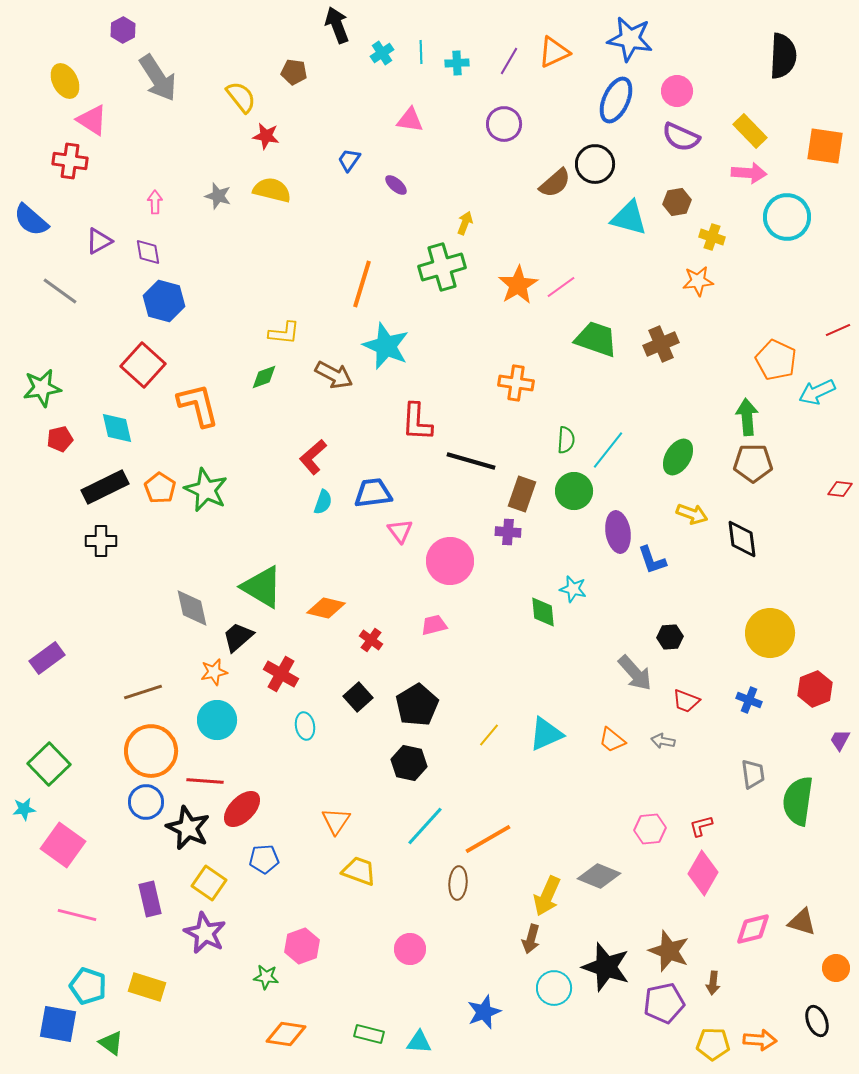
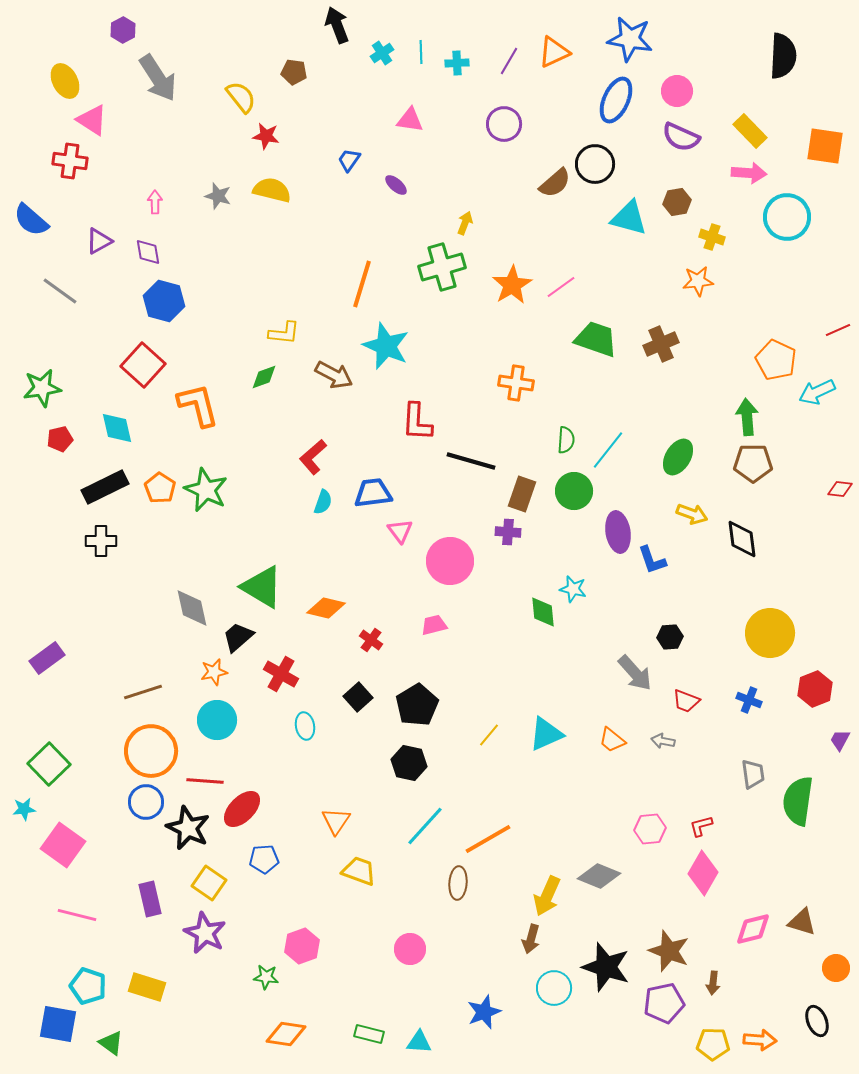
orange star at (518, 285): moved 6 px left
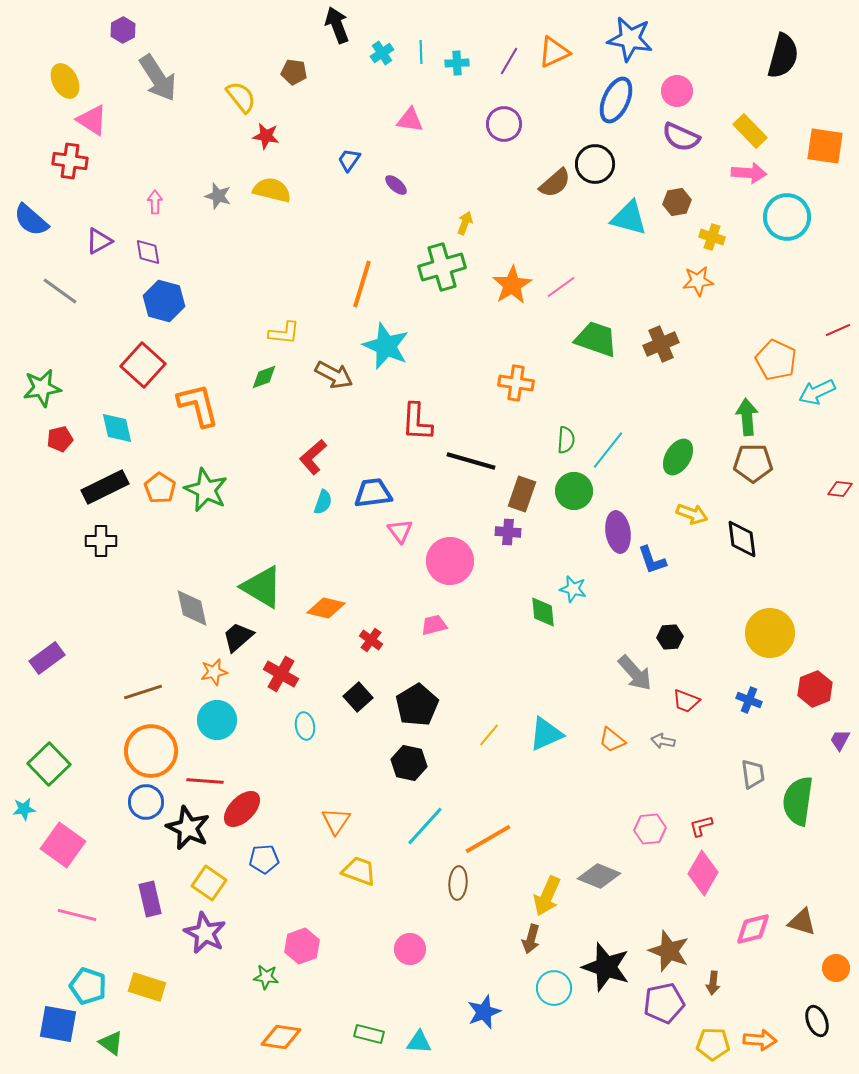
black semicircle at (783, 56): rotated 12 degrees clockwise
orange diamond at (286, 1034): moved 5 px left, 3 px down
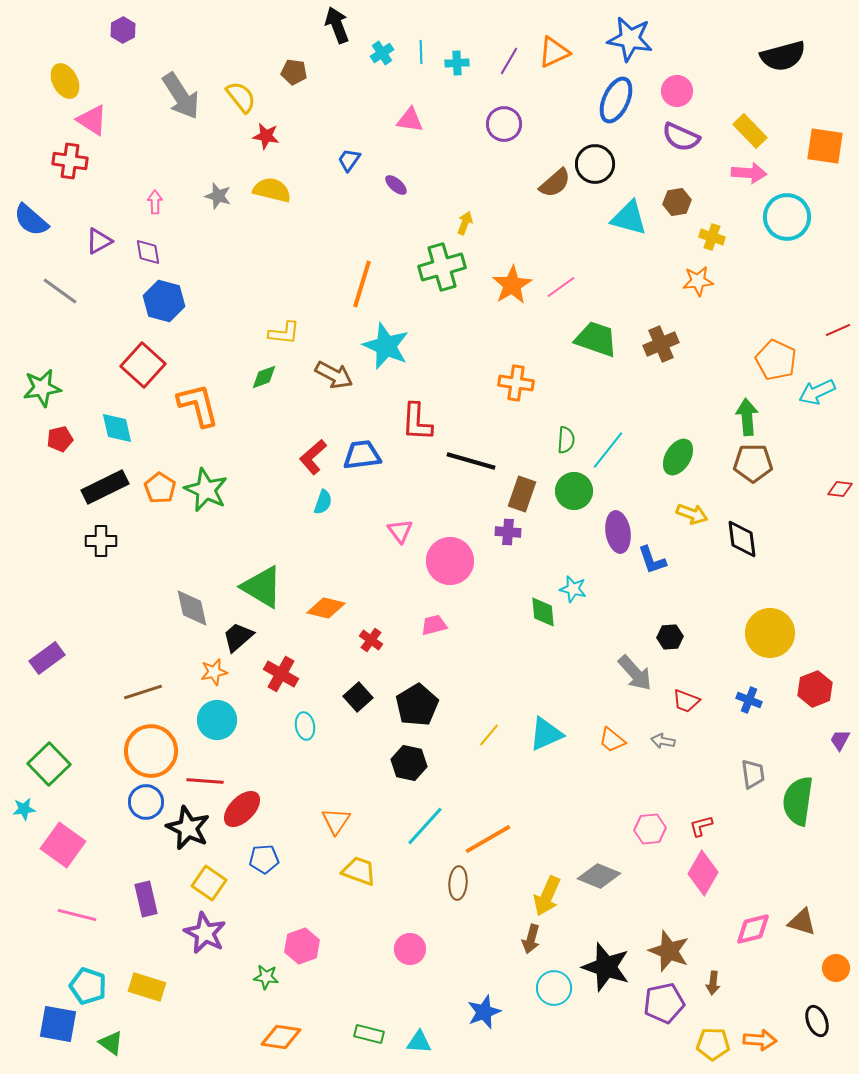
black semicircle at (783, 56): rotated 60 degrees clockwise
gray arrow at (158, 78): moved 23 px right, 18 px down
blue trapezoid at (373, 493): moved 11 px left, 38 px up
purple rectangle at (150, 899): moved 4 px left
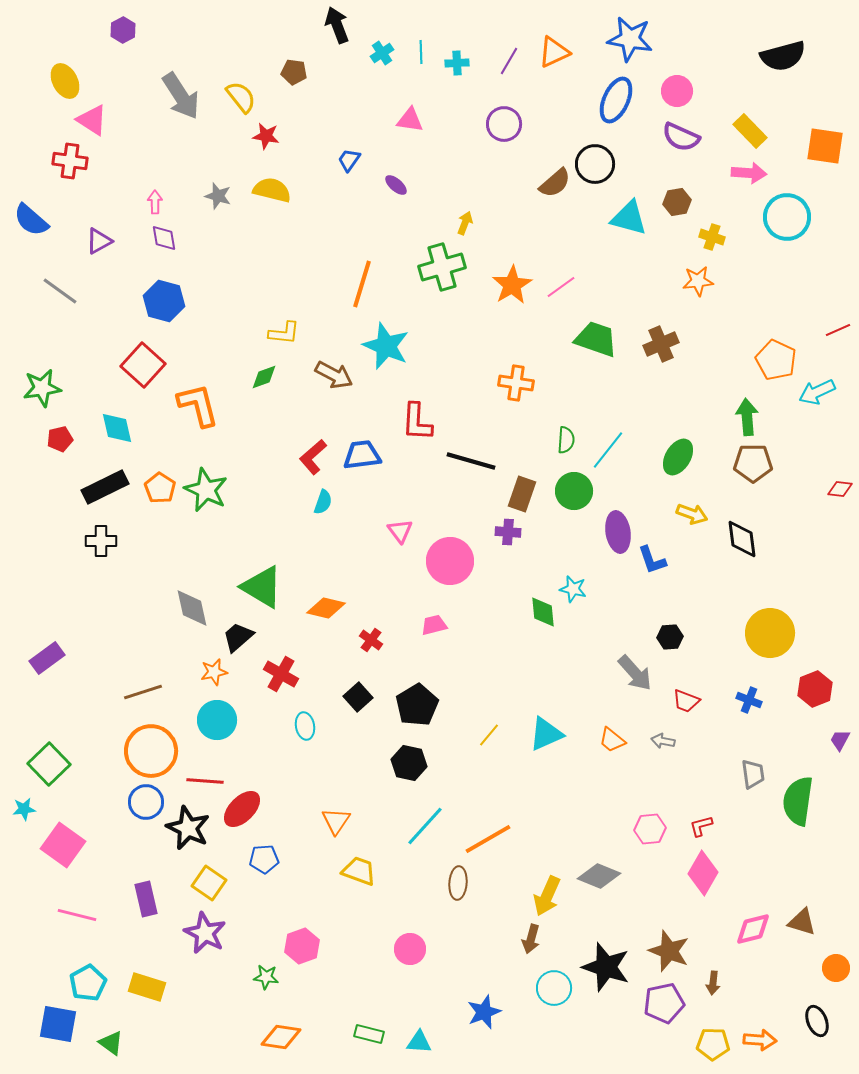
purple diamond at (148, 252): moved 16 px right, 14 px up
cyan pentagon at (88, 986): moved 3 px up; rotated 24 degrees clockwise
